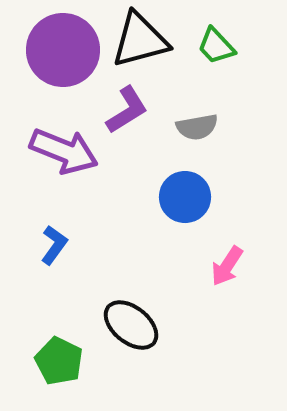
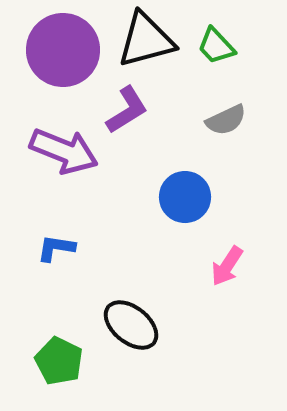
black triangle: moved 6 px right
gray semicircle: moved 29 px right, 7 px up; rotated 15 degrees counterclockwise
blue L-shape: moved 2 px right, 3 px down; rotated 117 degrees counterclockwise
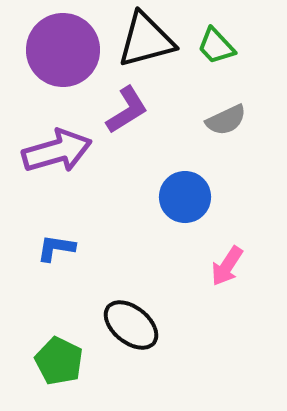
purple arrow: moved 7 px left; rotated 38 degrees counterclockwise
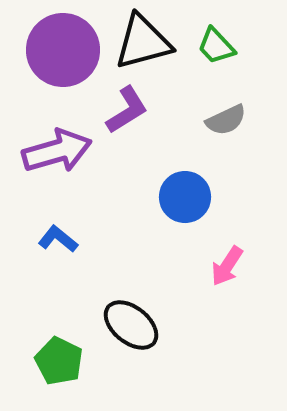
black triangle: moved 3 px left, 2 px down
blue L-shape: moved 2 px right, 9 px up; rotated 30 degrees clockwise
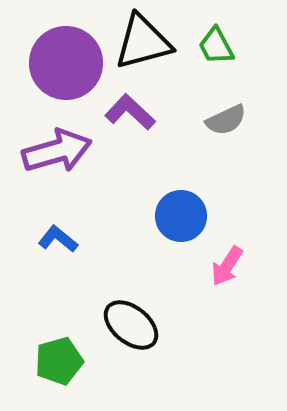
green trapezoid: rotated 15 degrees clockwise
purple circle: moved 3 px right, 13 px down
purple L-shape: moved 3 px right, 2 px down; rotated 105 degrees counterclockwise
blue circle: moved 4 px left, 19 px down
green pentagon: rotated 30 degrees clockwise
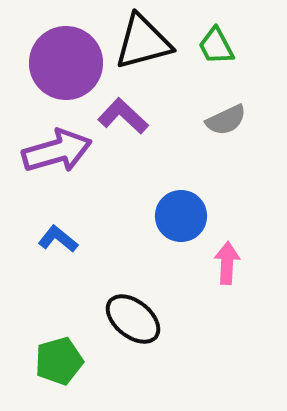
purple L-shape: moved 7 px left, 4 px down
pink arrow: moved 3 px up; rotated 150 degrees clockwise
black ellipse: moved 2 px right, 6 px up
